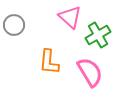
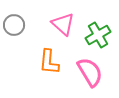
pink triangle: moved 7 px left, 7 px down
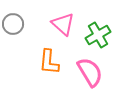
gray circle: moved 1 px left, 1 px up
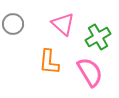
green cross: moved 2 px down
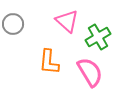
pink triangle: moved 4 px right, 3 px up
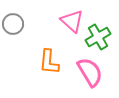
pink triangle: moved 5 px right
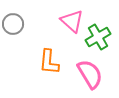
pink semicircle: moved 2 px down
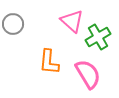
pink semicircle: moved 2 px left
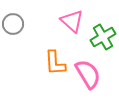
green cross: moved 5 px right
orange L-shape: moved 6 px right, 1 px down; rotated 8 degrees counterclockwise
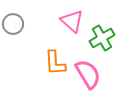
green cross: moved 1 px left, 1 px down
